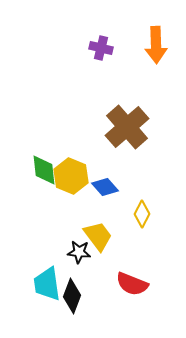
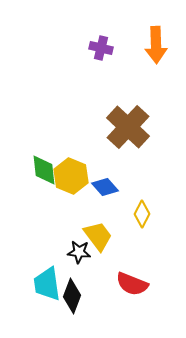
brown cross: moved 1 px right; rotated 6 degrees counterclockwise
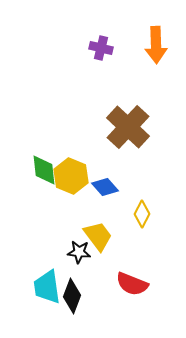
cyan trapezoid: moved 3 px down
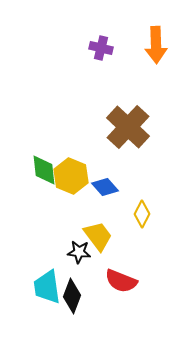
red semicircle: moved 11 px left, 3 px up
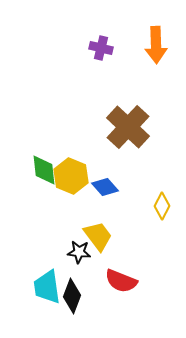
yellow diamond: moved 20 px right, 8 px up
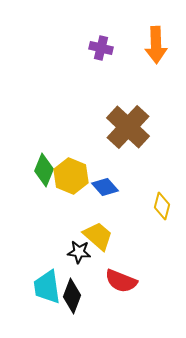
green diamond: rotated 28 degrees clockwise
yellow diamond: rotated 12 degrees counterclockwise
yellow trapezoid: rotated 12 degrees counterclockwise
